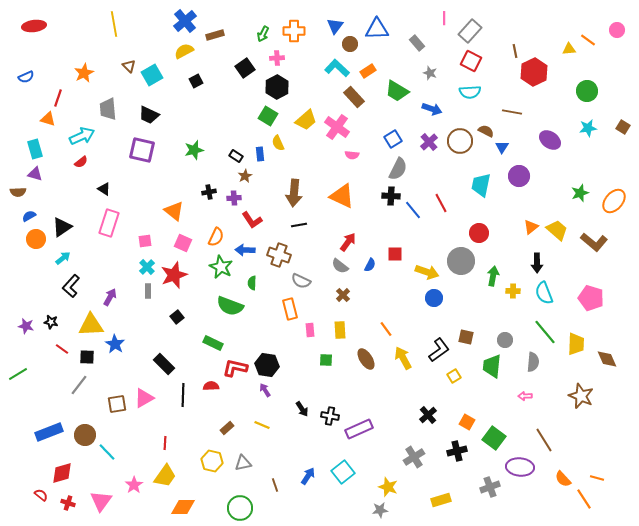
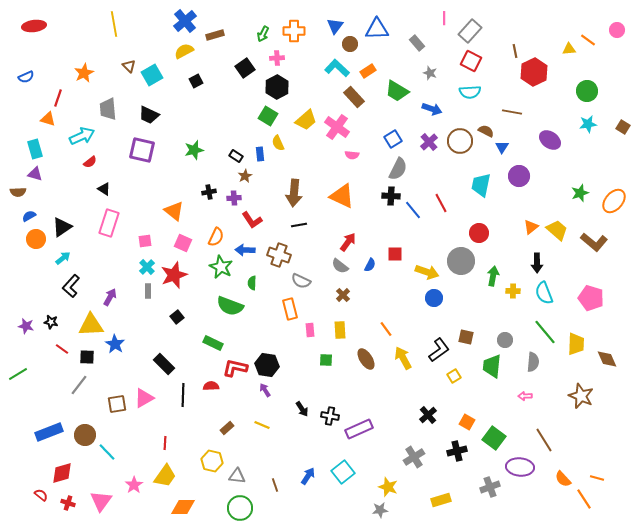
cyan star at (588, 128): moved 4 px up
red semicircle at (81, 162): moved 9 px right
gray triangle at (243, 463): moved 6 px left, 13 px down; rotated 18 degrees clockwise
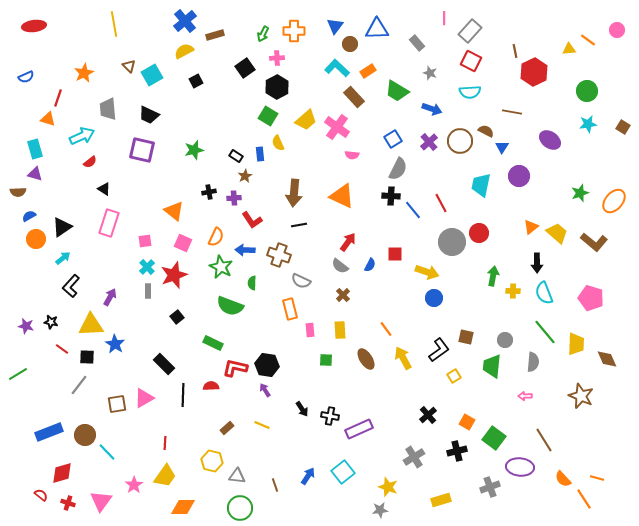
yellow trapezoid at (557, 230): moved 3 px down
gray circle at (461, 261): moved 9 px left, 19 px up
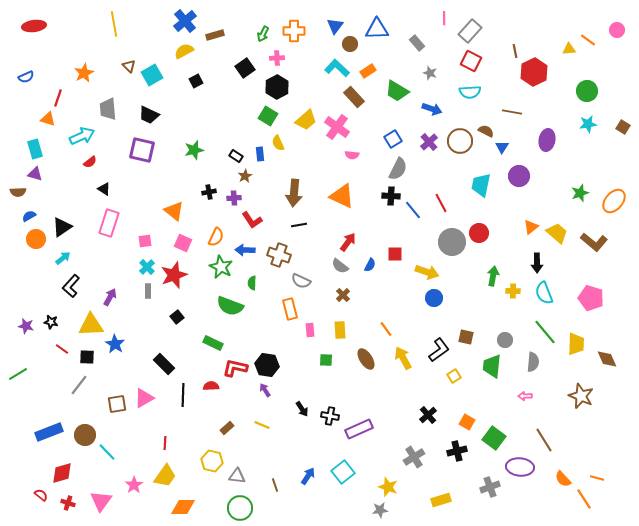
purple ellipse at (550, 140): moved 3 px left; rotated 65 degrees clockwise
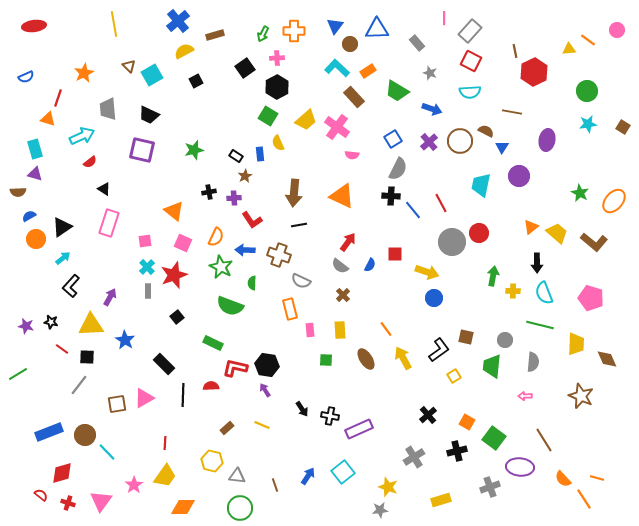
blue cross at (185, 21): moved 7 px left
green star at (580, 193): rotated 24 degrees counterclockwise
green line at (545, 332): moved 5 px left, 7 px up; rotated 36 degrees counterclockwise
blue star at (115, 344): moved 10 px right, 4 px up
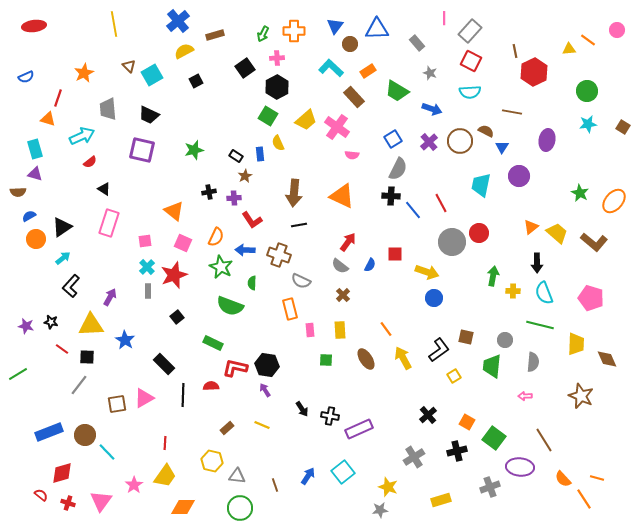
cyan L-shape at (337, 68): moved 6 px left
